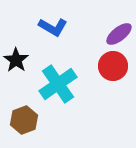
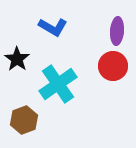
purple ellipse: moved 2 px left, 3 px up; rotated 48 degrees counterclockwise
black star: moved 1 px right, 1 px up
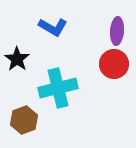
red circle: moved 1 px right, 2 px up
cyan cross: moved 4 px down; rotated 21 degrees clockwise
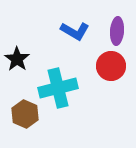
blue L-shape: moved 22 px right, 4 px down
red circle: moved 3 px left, 2 px down
brown hexagon: moved 1 px right, 6 px up; rotated 16 degrees counterclockwise
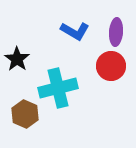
purple ellipse: moved 1 px left, 1 px down
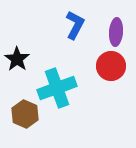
blue L-shape: moved 6 px up; rotated 92 degrees counterclockwise
cyan cross: moved 1 px left; rotated 6 degrees counterclockwise
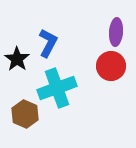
blue L-shape: moved 27 px left, 18 px down
